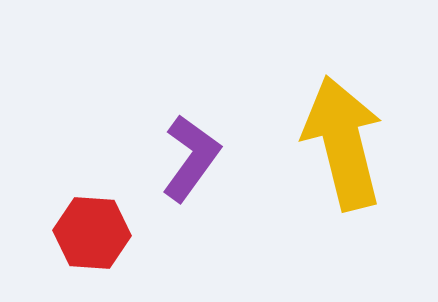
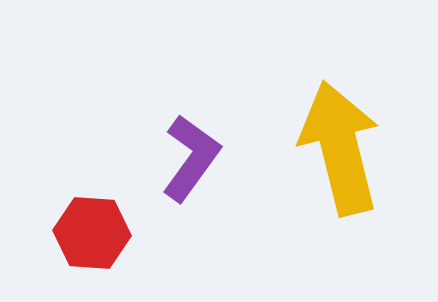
yellow arrow: moved 3 px left, 5 px down
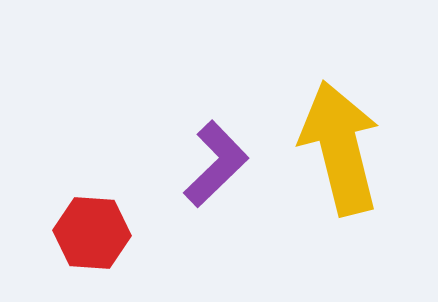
purple L-shape: moved 25 px right, 6 px down; rotated 10 degrees clockwise
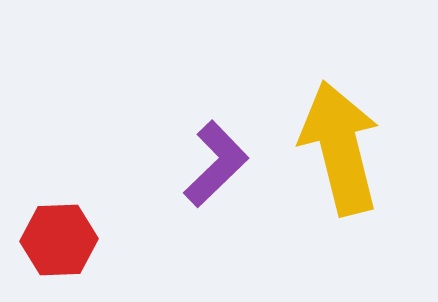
red hexagon: moved 33 px left, 7 px down; rotated 6 degrees counterclockwise
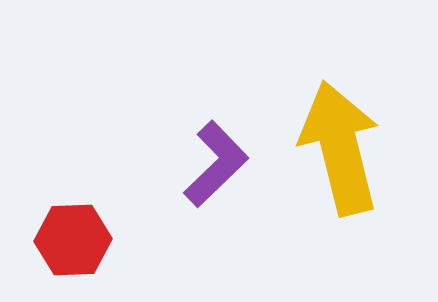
red hexagon: moved 14 px right
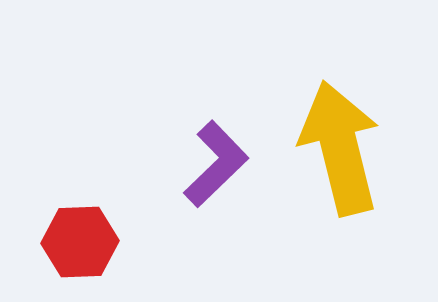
red hexagon: moved 7 px right, 2 px down
